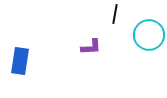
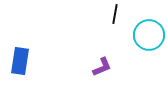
purple L-shape: moved 11 px right, 20 px down; rotated 20 degrees counterclockwise
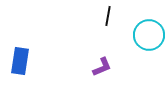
black line: moved 7 px left, 2 px down
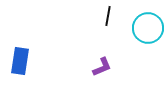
cyan circle: moved 1 px left, 7 px up
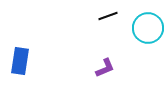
black line: rotated 60 degrees clockwise
purple L-shape: moved 3 px right, 1 px down
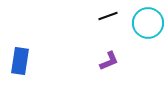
cyan circle: moved 5 px up
purple L-shape: moved 4 px right, 7 px up
